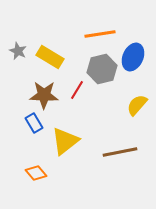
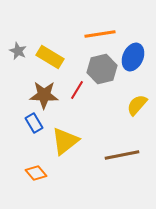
brown line: moved 2 px right, 3 px down
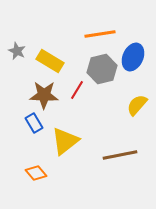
gray star: moved 1 px left
yellow rectangle: moved 4 px down
brown line: moved 2 px left
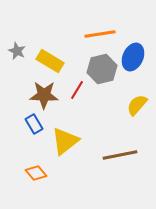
blue rectangle: moved 1 px down
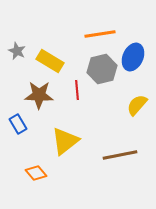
red line: rotated 36 degrees counterclockwise
brown star: moved 5 px left
blue rectangle: moved 16 px left
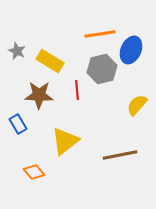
blue ellipse: moved 2 px left, 7 px up
orange diamond: moved 2 px left, 1 px up
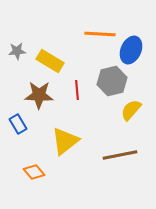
orange line: rotated 12 degrees clockwise
gray star: rotated 30 degrees counterclockwise
gray hexagon: moved 10 px right, 12 px down
yellow semicircle: moved 6 px left, 5 px down
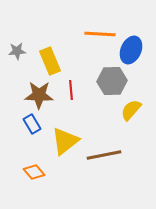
yellow rectangle: rotated 36 degrees clockwise
gray hexagon: rotated 12 degrees clockwise
red line: moved 6 px left
blue rectangle: moved 14 px right
brown line: moved 16 px left
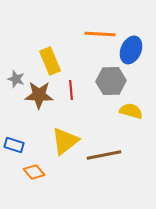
gray star: moved 1 px left, 28 px down; rotated 24 degrees clockwise
gray hexagon: moved 1 px left
yellow semicircle: moved 1 px down; rotated 65 degrees clockwise
blue rectangle: moved 18 px left, 21 px down; rotated 42 degrees counterclockwise
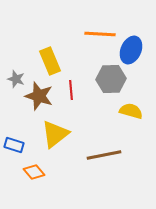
gray hexagon: moved 2 px up
brown star: moved 1 px down; rotated 16 degrees clockwise
yellow triangle: moved 10 px left, 7 px up
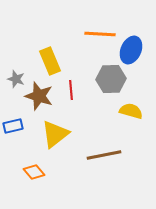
blue rectangle: moved 1 px left, 19 px up; rotated 30 degrees counterclockwise
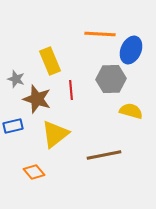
brown star: moved 2 px left, 3 px down
